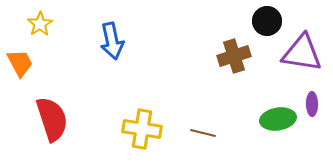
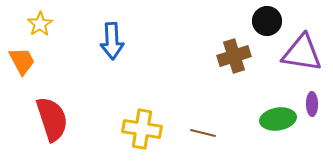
blue arrow: rotated 9 degrees clockwise
orange trapezoid: moved 2 px right, 2 px up
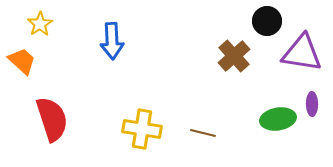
brown cross: rotated 24 degrees counterclockwise
orange trapezoid: rotated 20 degrees counterclockwise
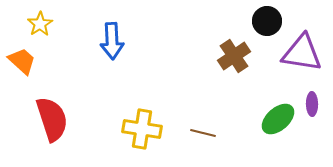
brown cross: rotated 8 degrees clockwise
green ellipse: rotated 32 degrees counterclockwise
